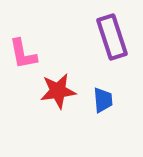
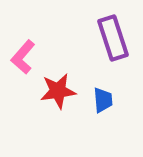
purple rectangle: moved 1 px right, 1 px down
pink L-shape: moved 3 px down; rotated 52 degrees clockwise
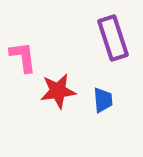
pink L-shape: rotated 132 degrees clockwise
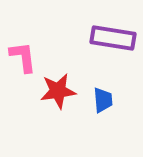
purple rectangle: rotated 63 degrees counterclockwise
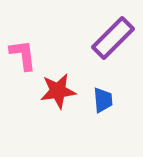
purple rectangle: rotated 54 degrees counterclockwise
pink L-shape: moved 2 px up
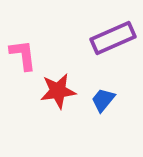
purple rectangle: rotated 21 degrees clockwise
blue trapezoid: rotated 136 degrees counterclockwise
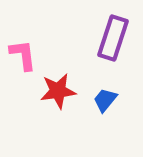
purple rectangle: rotated 48 degrees counterclockwise
blue trapezoid: moved 2 px right
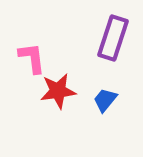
pink L-shape: moved 9 px right, 3 px down
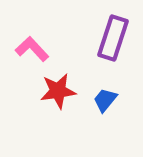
pink L-shape: moved 9 px up; rotated 36 degrees counterclockwise
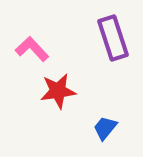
purple rectangle: rotated 36 degrees counterclockwise
blue trapezoid: moved 28 px down
